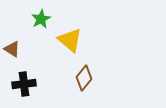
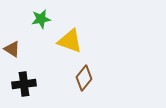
green star: rotated 18 degrees clockwise
yellow triangle: moved 1 px down; rotated 20 degrees counterclockwise
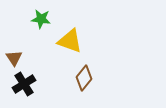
green star: rotated 18 degrees clockwise
brown triangle: moved 2 px right, 9 px down; rotated 24 degrees clockwise
black cross: rotated 25 degrees counterclockwise
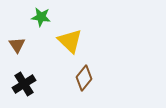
green star: moved 2 px up
yellow triangle: rotated 24 degrees clockwise
brown triangle: moved 3 px right, 13 px up
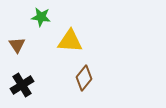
yellow triangle: rotated 40 degrees counterclockwise
black cross: moved 2 px left, 1 px down
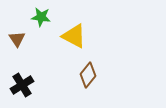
yellow triangle: moved 4 px right, 5 px up; rotated 24 degrees clockwise
brown triangle: moved 6 px up
brown diamond: moved 4 px right, 3 px up
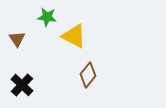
green star: moved 6 px right
black cross: rotated 15 degrees counterclockwise
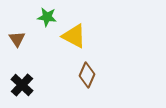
brown diamond: moved 1 px left; rotated 15 degrees counterclockwise
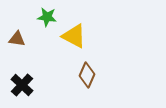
brown triangle: rotated 48 degrees counterclockwise
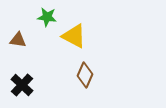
brown triangle: moved 1 px right, 1 px down
brown diamond: moved 2 px left
